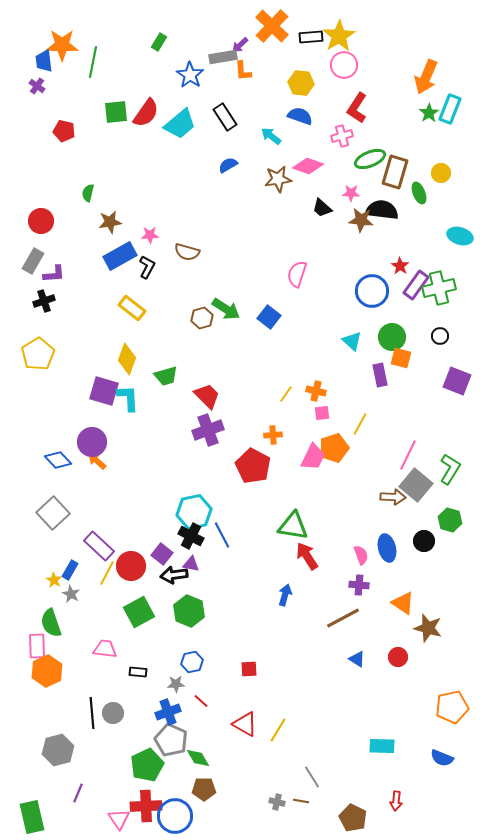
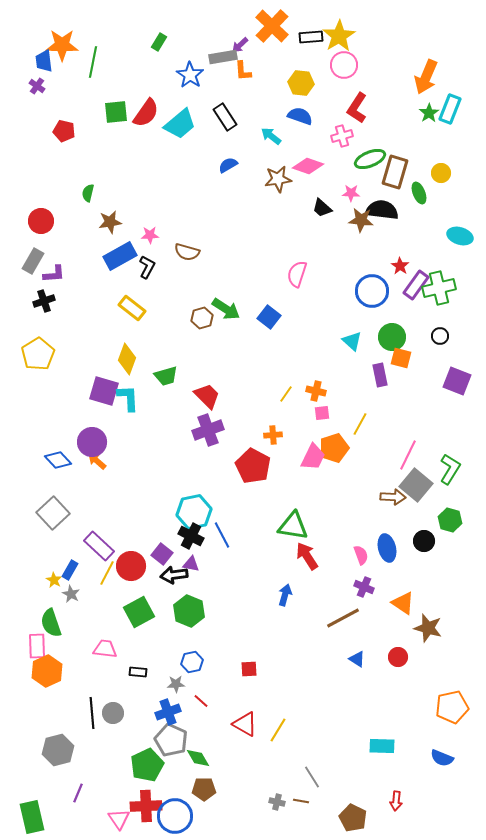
purple cross at (359, 585): moved 5 px right, 2 px down; rotated 18 degrees clockwise
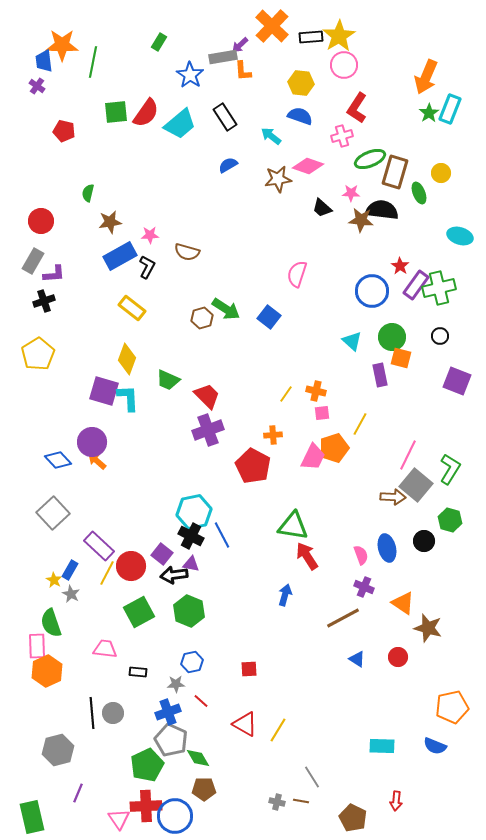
green trapezoid at (166, 376): moved 2 px right, 4 px down; rotated 40 degrees clockwise
blue semicircle at (442, 758): moved 7 px left, 12 px up
